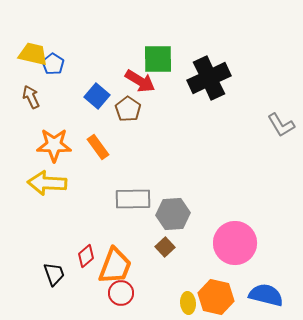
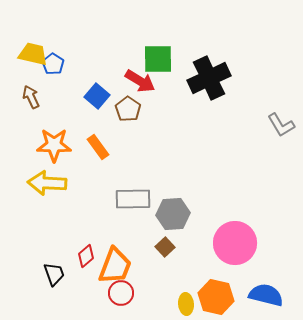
yellow ellipse: moved 2 px left, 1 px down
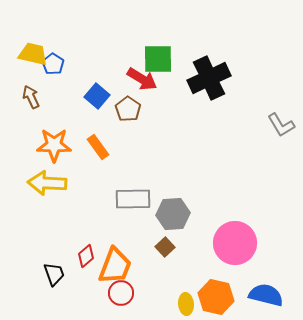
red arrow: moved 2 px right, 2 px up
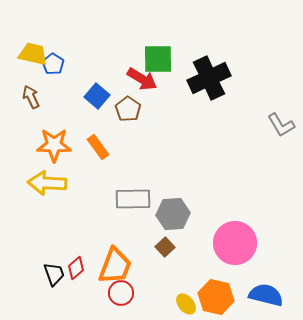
red diamond: moved 10 px left, 12 px down
yellow ellipse: rotated 35 degrees counterclockwise
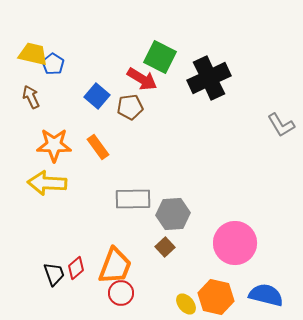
green square: moved 2 px right, 2 px up; rotated 28 degrees clockwise
brown pentagon: moved 2 px right, 2 px up; rotated 30 degrees clockwise
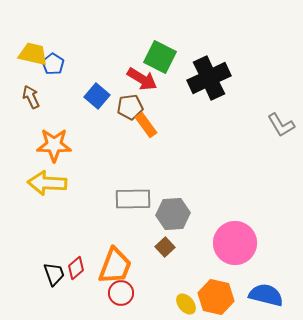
orange rectangle: moved 48 px right, 22 px up
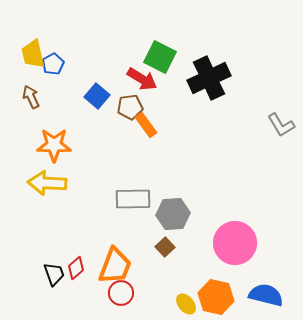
yellow trapezoid: rotated 116 degrees counterclockwise
blue pentagon: rotated 10 degrees clockwise
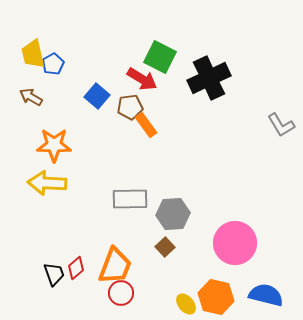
brown arrow: rotated 35 degrees counterclockwise
gray rectangle: moved 3 px left
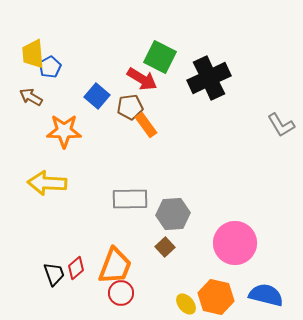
yellow trapezoid: rotated 8 degrees clockwise
blue pentagon: moved 3 px left, 3 px down
orange star: moved 10 px right, 14 px up
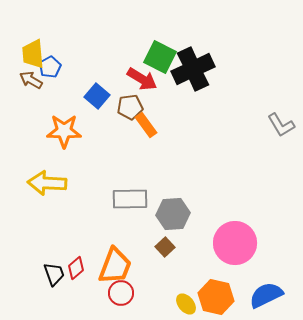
black cross: moved 16 px left, 9 px up
brown arrow: moved 17 px up
blue semicircle: rotated 40 degrees counterclockwise
